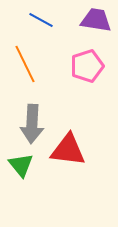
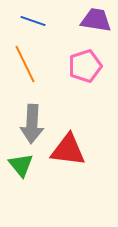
blue line: moved 8 px left, 1 px down; rotated 10 degrees counterclockwise
pink pentagon: moved 2 px left
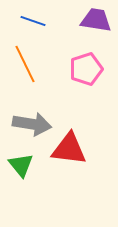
pink pentagon: moved 1 px right, 3 px down
gray arrow: rotated 84 degrees counterclockwise
red triangle: moved 1 px right, 1 px up
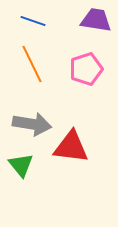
orange line: moved 7 px right
red triangle: moved 2 px right, 2 px up
